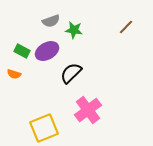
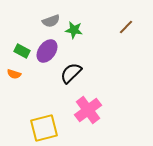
purple ellipse: rotated 25 degrees counterclockwise
yellow square: rotated 8 degrees clockwise
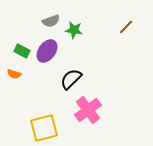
black semicircle: moved 6 px down
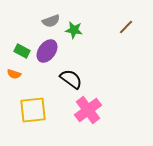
black semicircle: rotated 80 degrees clockwise
yellow square: moved 11 px left, 18 px up; rotated 8 degrees clockwise
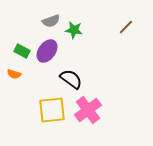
yellow square: moved 19 px right
